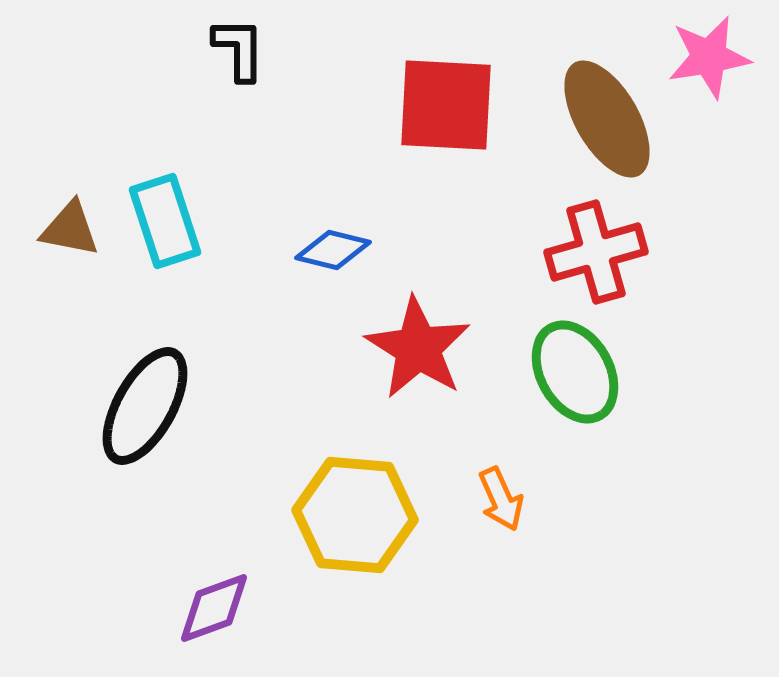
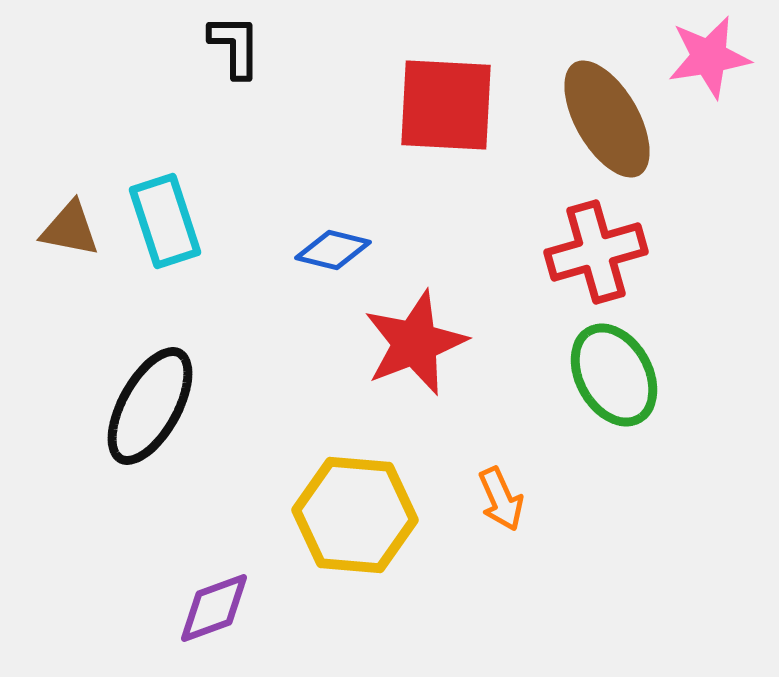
black L-shape: moved 4 px left, 3 px up
red star: moved 3 px left, 5 px up; rotated 19 degrees clockwise
green ellipse: moved 39 px right, 3 px down
black ellipse: moved 5 px right
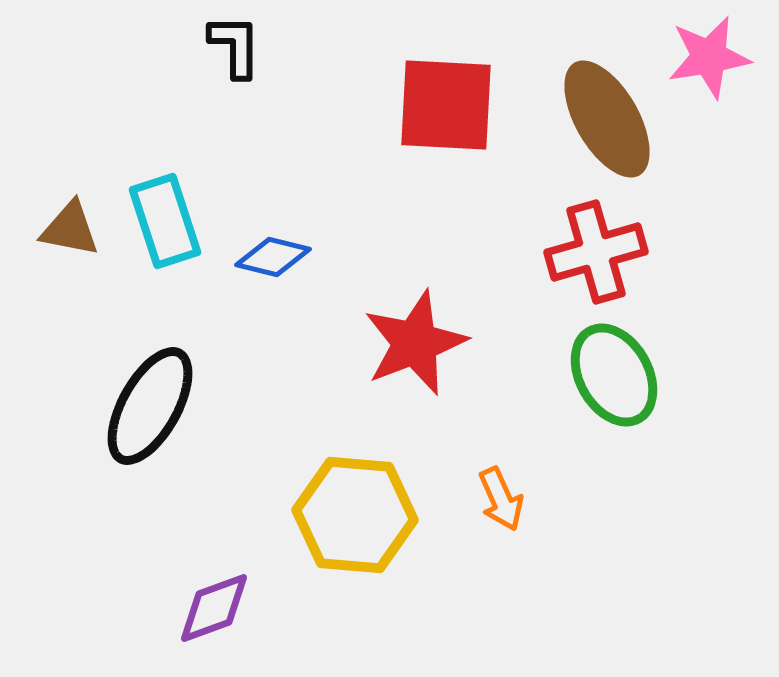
blue diamond: moved 60 px left, 7 px down
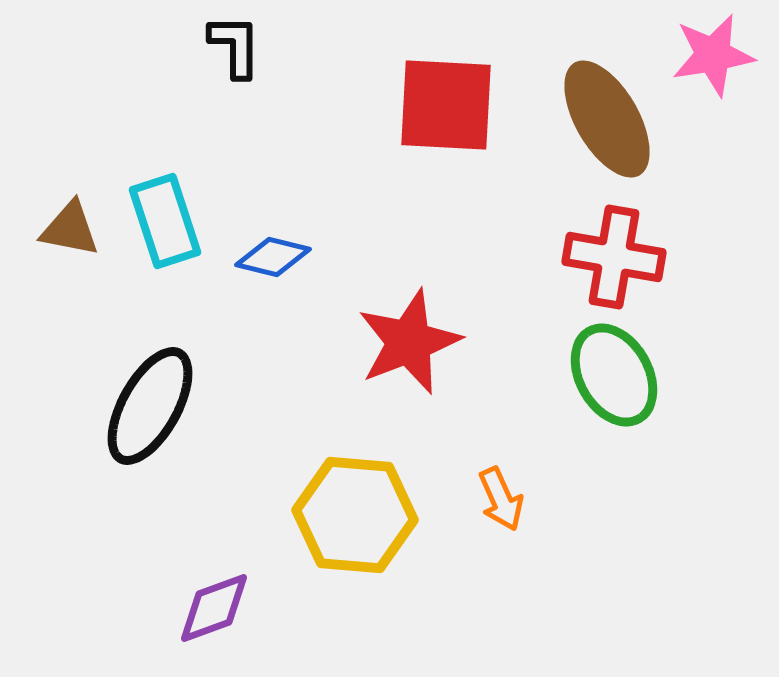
pink star: moved 4 px right, 2 px up
red cross: moved 18 px right, 5 px down; rotated 26 degrees clockwise
red star: moved 6 px left, 1 px up
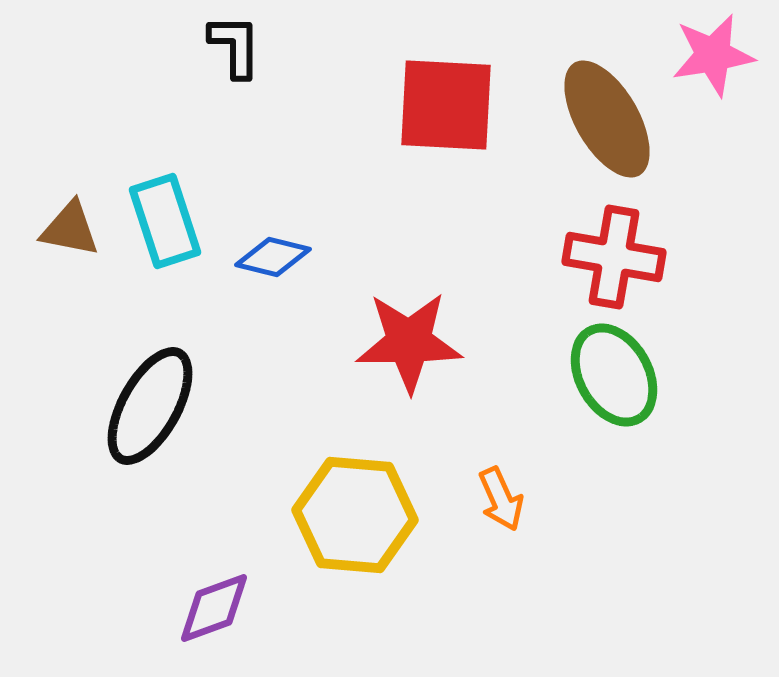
red star: rotated 21 degrees clockwise
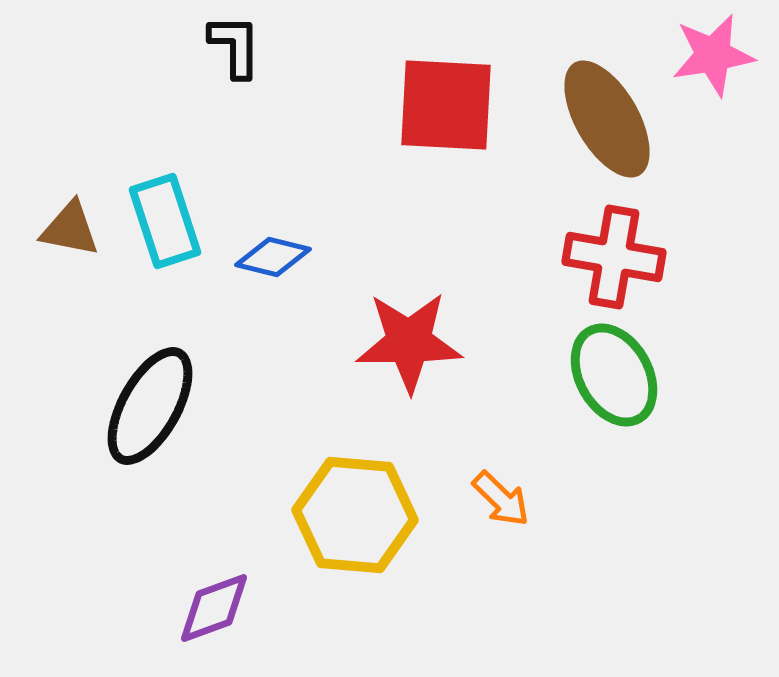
orange arrow: rotated 22 degrees counterclockwise
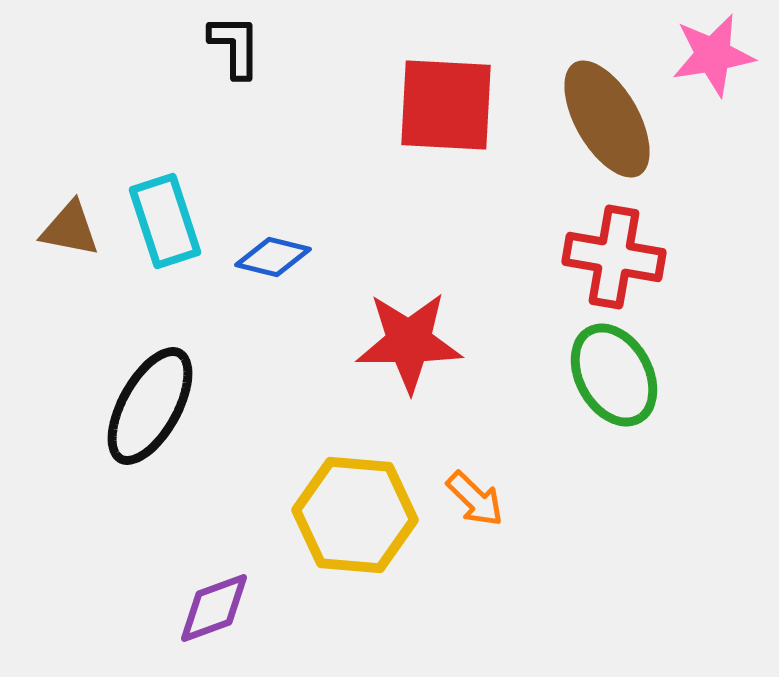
orange arrow: moved 26 px left
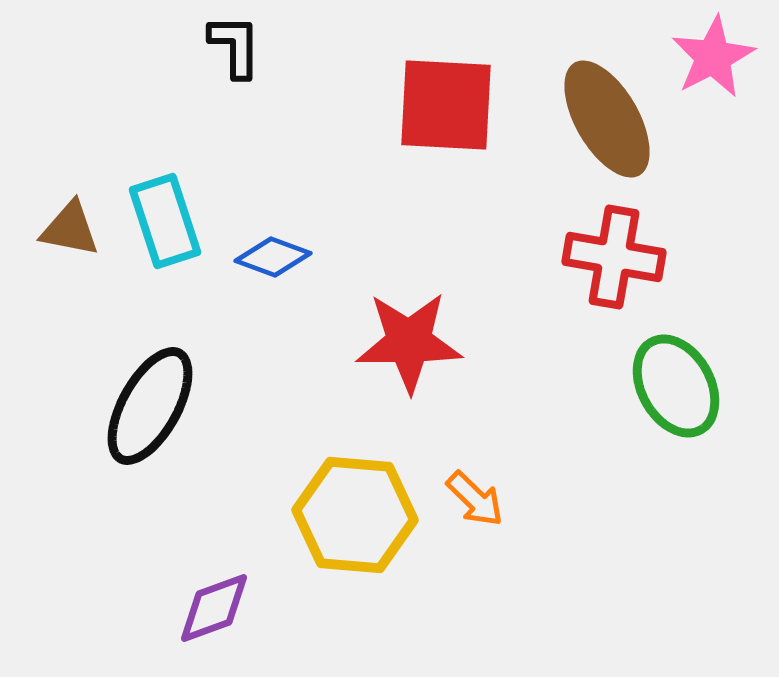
pink star: moved 2 px down; rotated 18 degrees counterclockwise
blue diamond: rotated 6 degrees clockwise
green ellipse: moved 62 px right, 11 px down
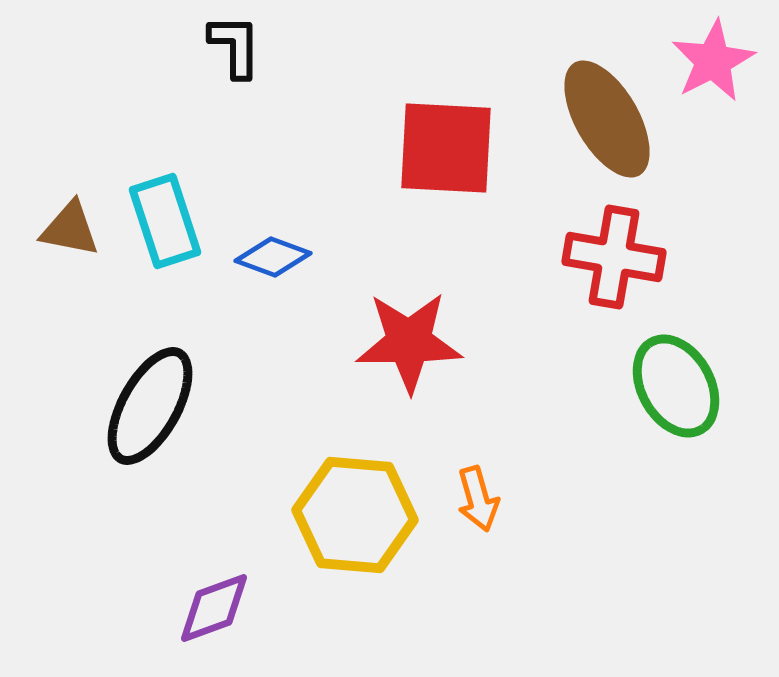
pink star: moved 4 px down
red square: moved 43 px down
orange arrow: moved 3 px right; rotated 30 degrees clockwise
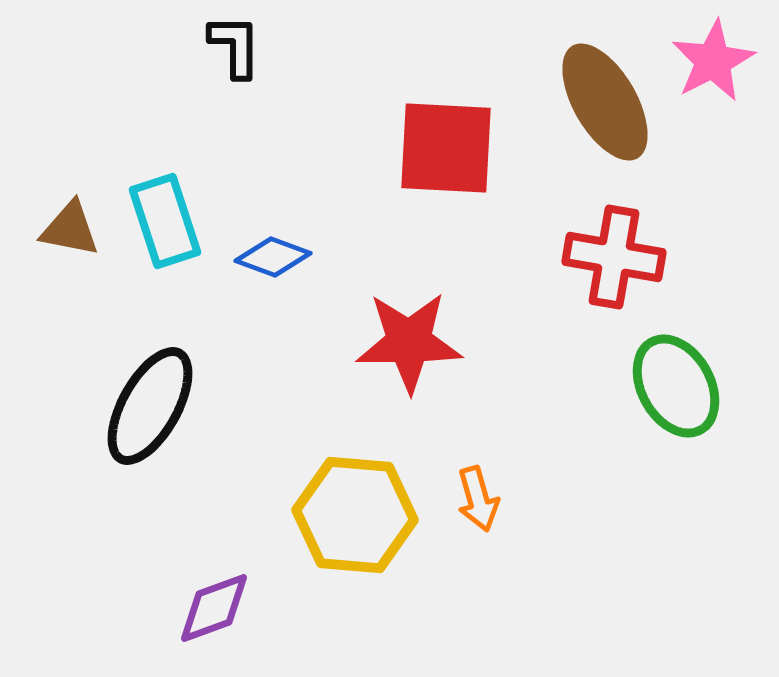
brown ellipse: moved 2 px left, 17 px up
